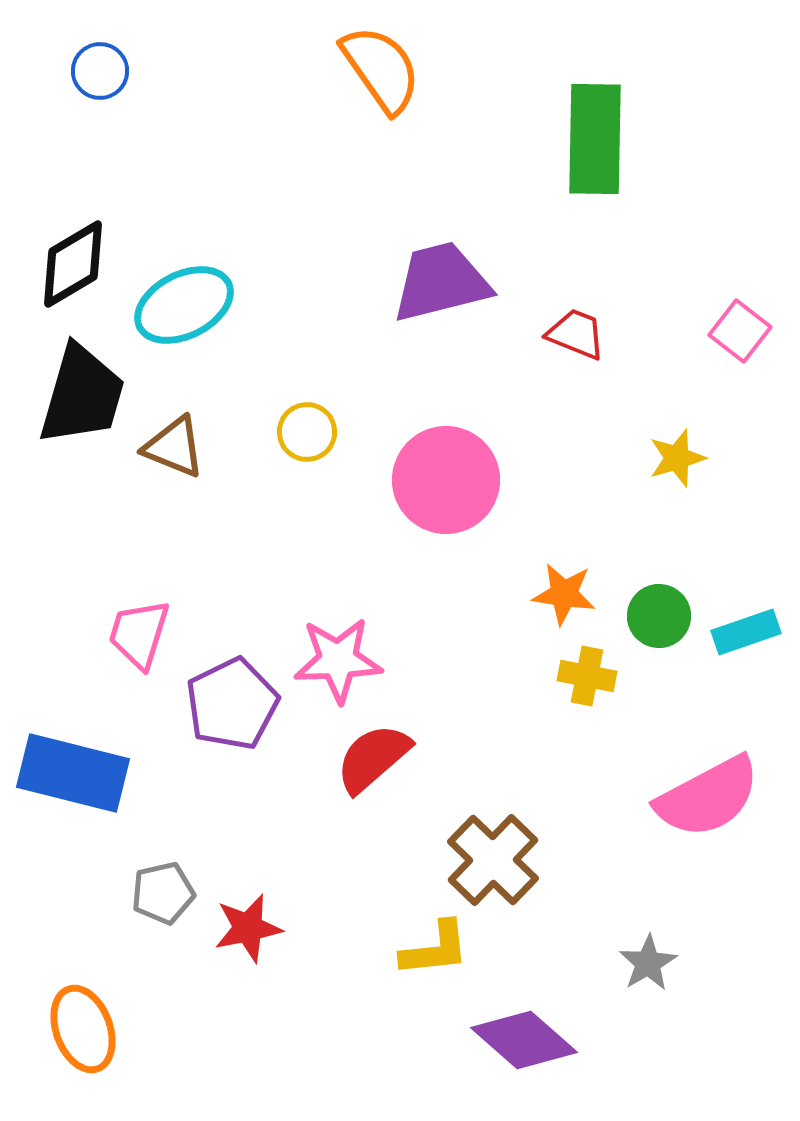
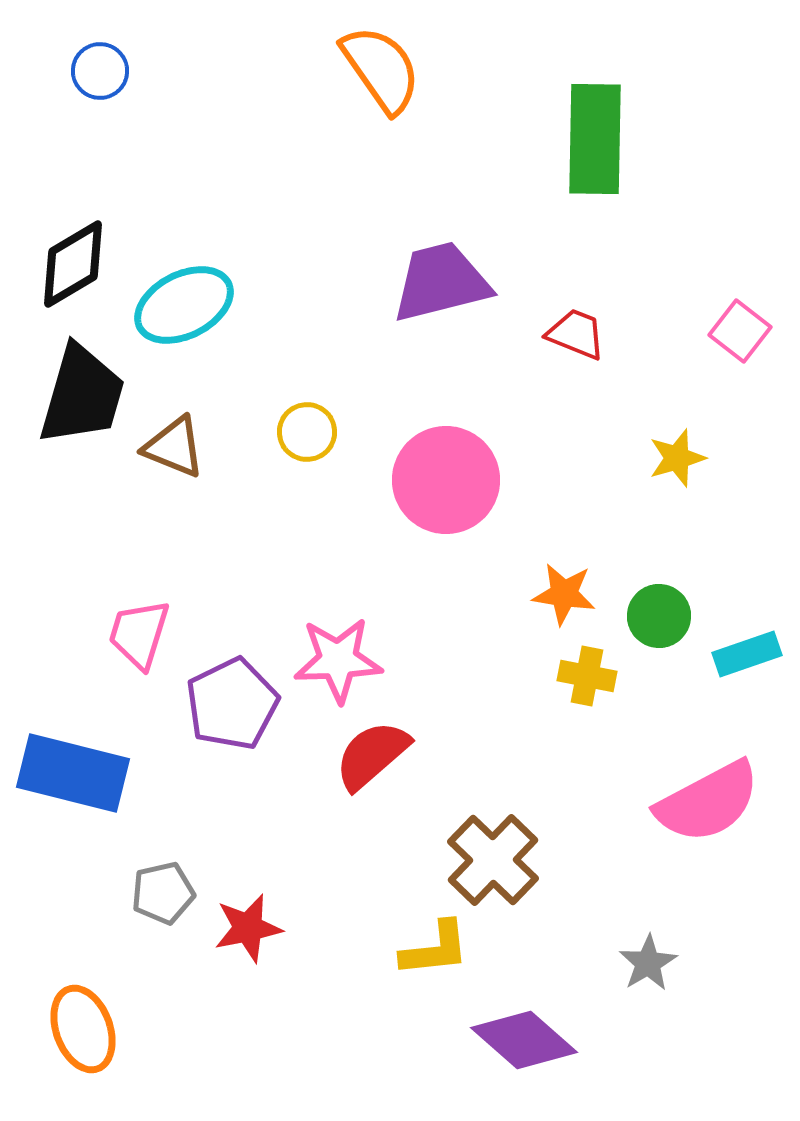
cyan rectangle: moved 1 px right, 22 px down
red semicircle: moved 1 px left, 3 px up
pink semicircle: moved 5 px down
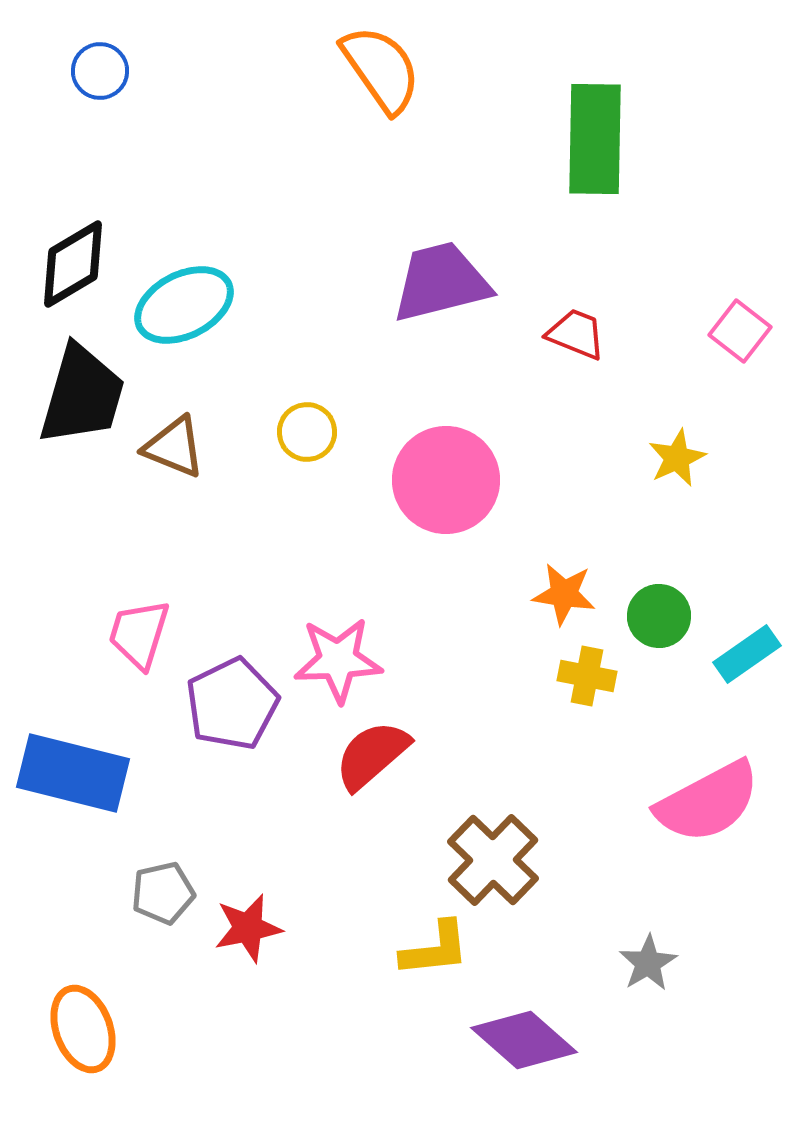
yellow star: rotated 8 degrees counterclockwise
cyan rectangle: rotated 16 degrees counterclockwise
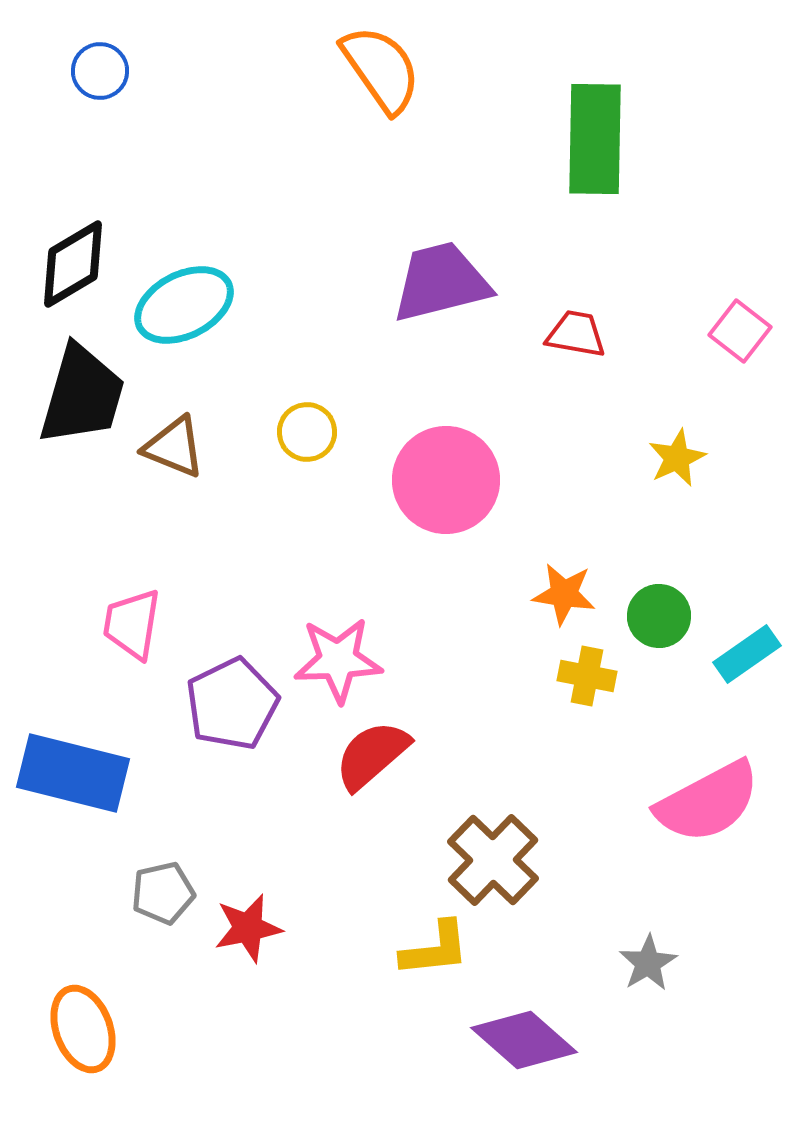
red trapezoid: rotated 12 degrees counterclockwise
pink trapezoid: moved 7 px left, 10 px up; rotated 8 degrees counterclockwise
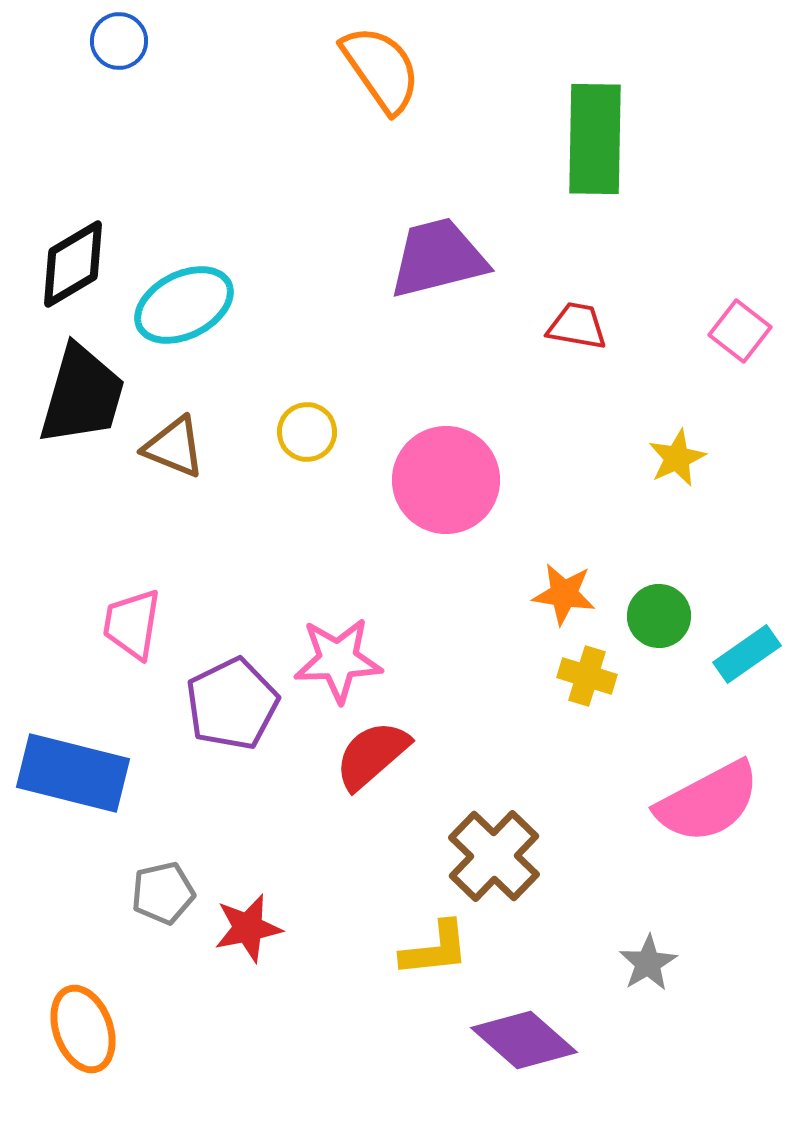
blue circle: moved 19 px right, 30 px up
purple trapezoid: moved 3 px left, 24 px up
red trapezoid: moved 1 px right, 8 px up
yellow cross: rotated 6 degrees clockwise
brown cross: moved 1 px right, 4 px up
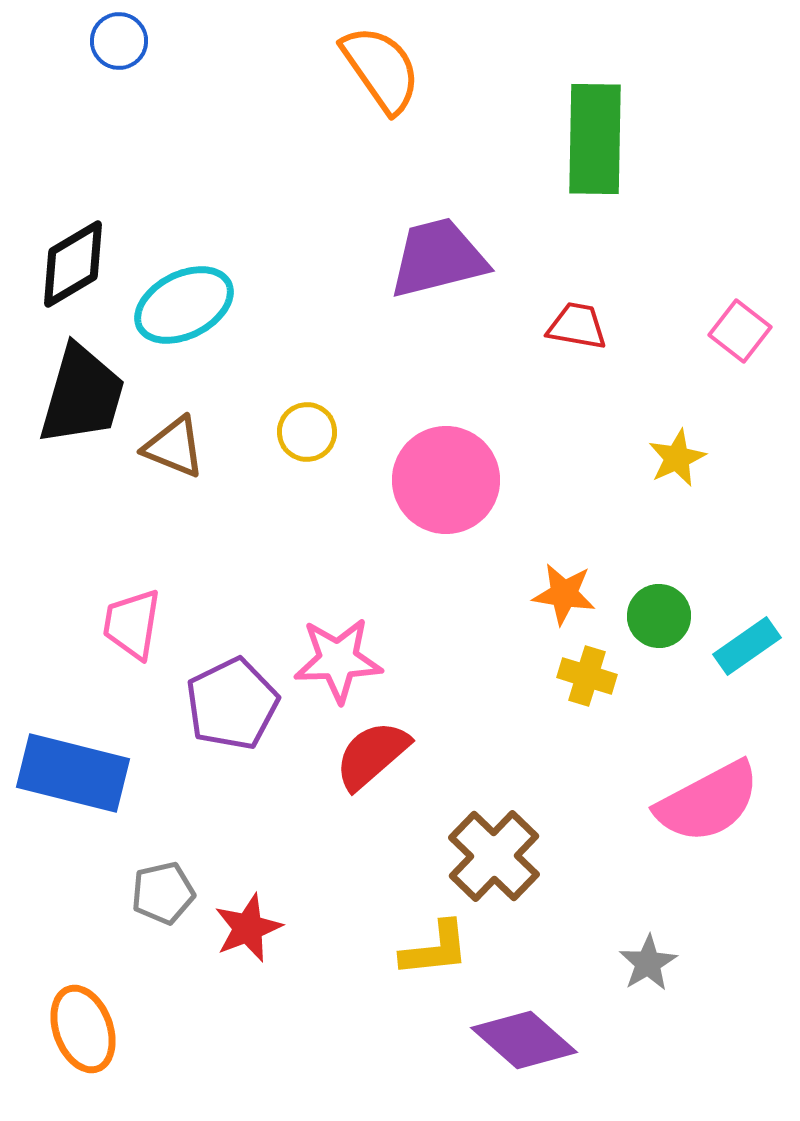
cyan rectangle: moved 8 px up
red star: rotated 10 degrees counterclockwise
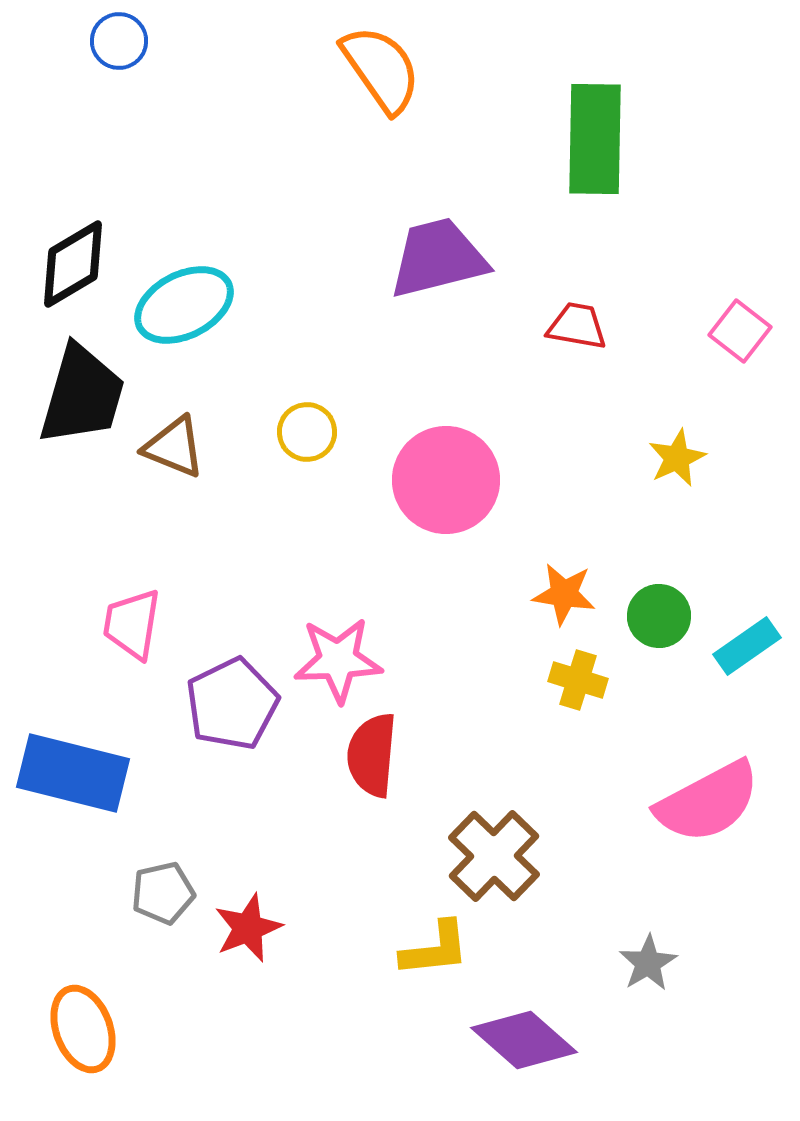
yellow cross: moved 9 px left, 4 px down
red semicircle: rotated 44 degrees counterclockwise
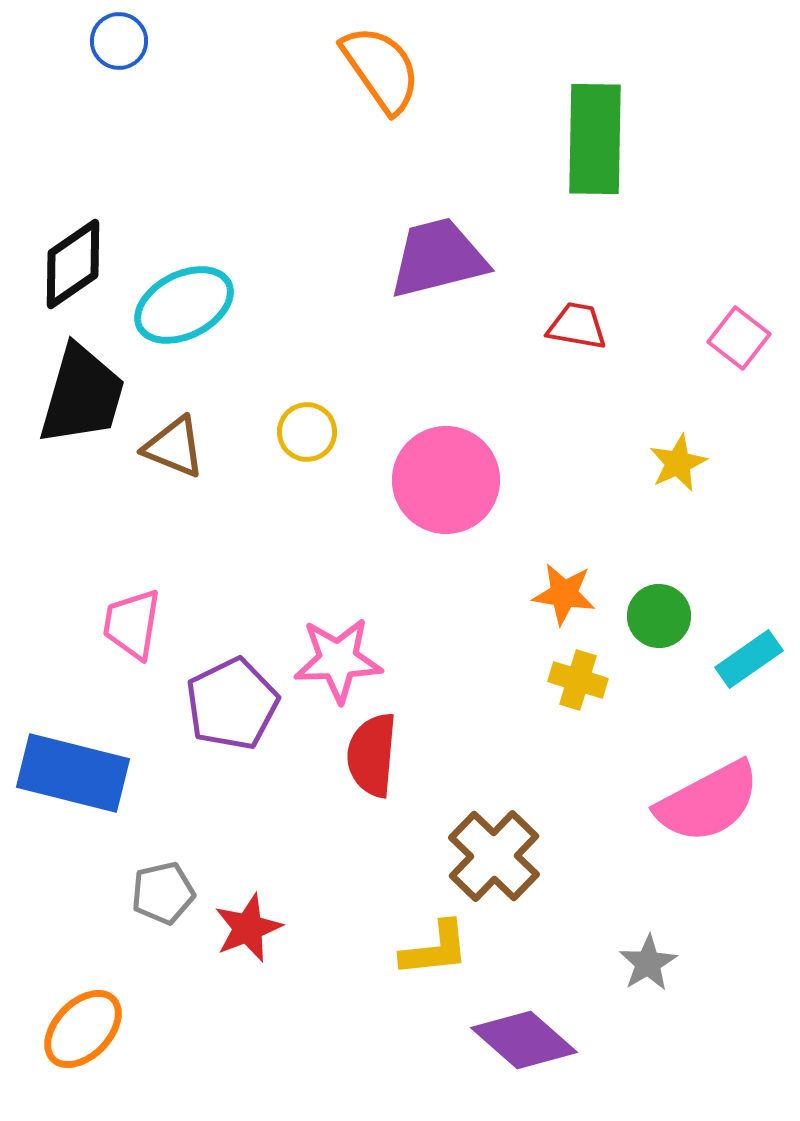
black diamond: rotated 4 degrees counterclockwise
pink square: moved 1 px left, 7 px down
yellow star: moved 1 px right, 5 px down
cyan rectangle: moved 2 px right, 13 px down
orange ellipse: rotated 64 degrees clockwise
